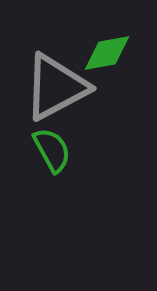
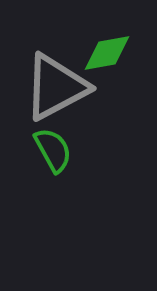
green semicircle: moved 1 px right
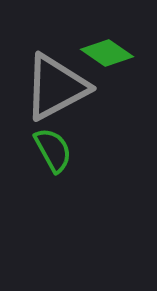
green diamond: rotated 45 degrees clockwise
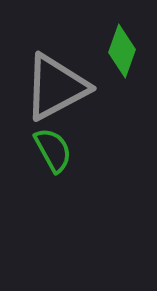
green diamond: moved 15 px right, 2 px up; rotated 75 degrees clockwise
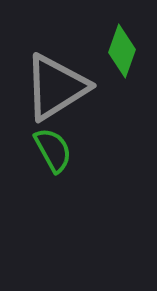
gray triangle: rotated 4 degrees counterclockwise
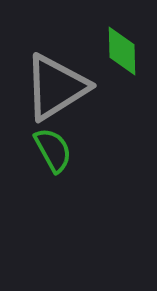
green diamond: rotated 21 degrees counterclockwise
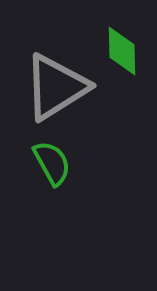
green semicircle: moved 1 px left, 13 px down
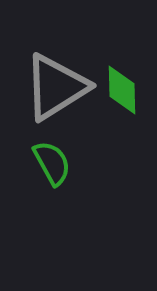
green diamond: moved 39 px down
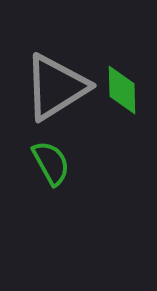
green semicircle: moved 1 px left
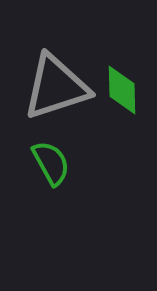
gray triangle: rotated 14 degrees clockwise
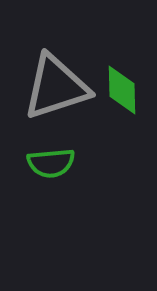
green semicircle: rotated 114 degrees clockwise
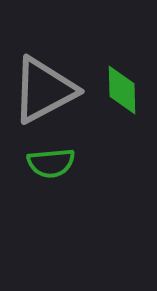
gray triangle: moved 12 px left, 3 px down; rotated 10 degrees counterclockwise
